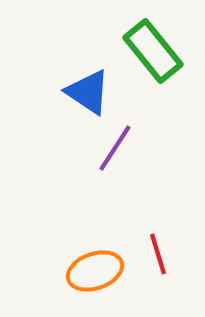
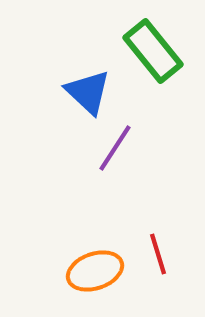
blue triangle: rotated 9 degrees clockwise
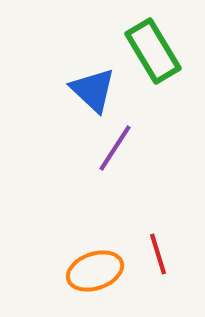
green rectangle: rotated 8 degrees clockwise
blue triangle: moved 5 px right, 2 px up
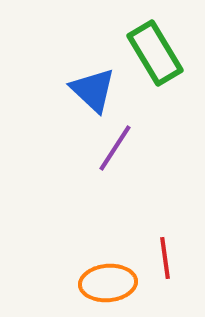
green rectangle: moved 2 px right, 2 px down
red line: moved 7 px right, 4 px down; rotated 9 degrees clockwise
orange ellipse: moved 13 px right, 12 px down; rotated 14 degrees clockwise
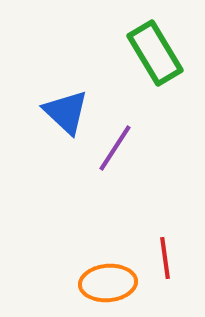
blue triangle: moved 27 px left, 22 px down
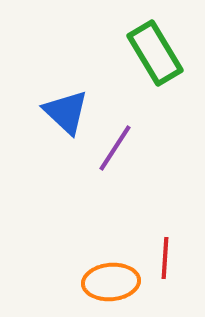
red line: rotated 12 degrees clockwise
orange ellipse: moved 3 px right, 1 px up
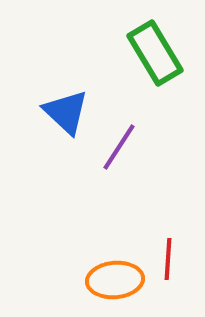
purple line: moved 4 px right, 1 px up
red line: moved 3 px right, 1 px down
orange ellipse: moved 4 px right, 2 px up
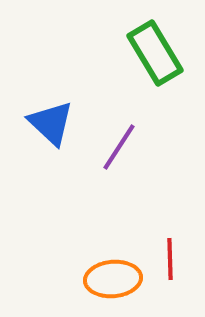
blue triangle: moved 15 px left, 11 px down
red line: moved 2 px right; rotated 6 degrees counterclockwise
orange ellipse: moved 2 px left, 1 px up
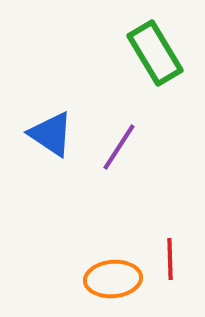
blue triangle: moved 11 px down; rotated 9 degrees counterclockwise
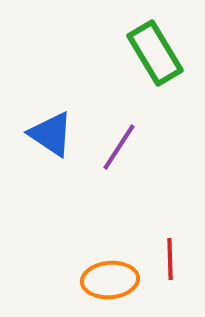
orange ellipse: moved 3 px left, 1 px down
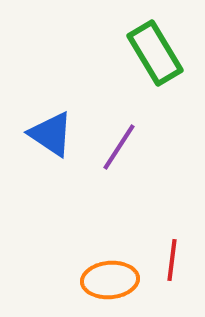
red line: moved 2 px right, 1 px down; rotated 9 degrees clockwise
